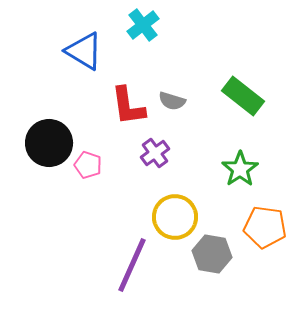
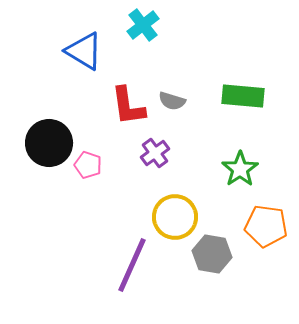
green rectangle: rotated 33 degrees counterclockwise
orange pentagon: moved 1 px right, 1 px up
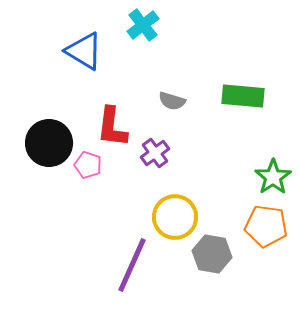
red L-shape: moved 16 px left, 21 px down; rotated 15 degrees clockwise
green star: moved 33 px right, 8 px down
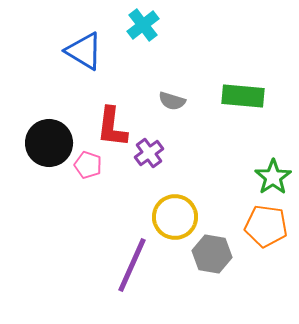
purple cross: moved 6 px left
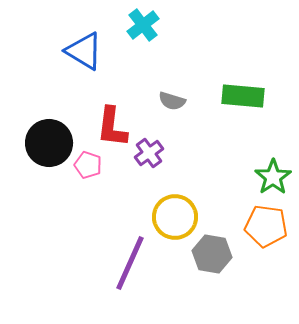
purple line: moved 2 px left, 2 px up
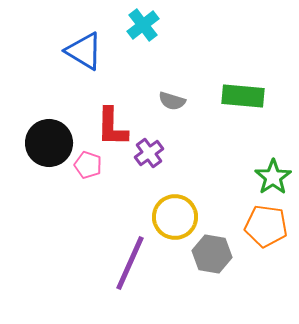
red L-shape: rotated 6 degrees counterclockwise
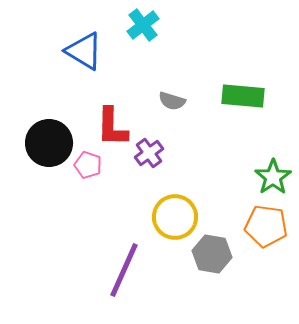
purple line: moved 6 px left, 7 px down
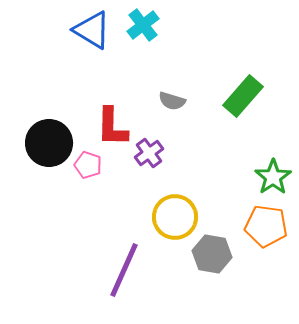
blue triangle: moved 8 px right, 21 px up
green rectangle: rotated 54 degrees counterclockwise
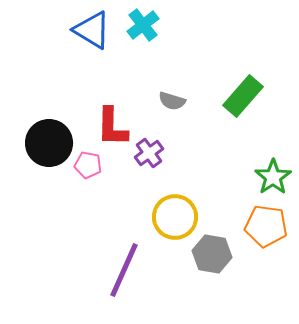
pink pentagon: rotated 8 degrees counterclockwise
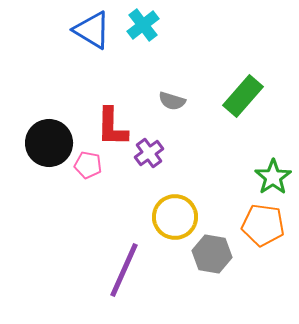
orange pentagon: moved 3 px left, 1 px up
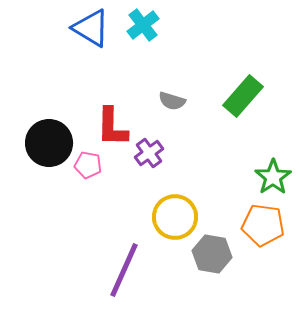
blue triangle: moved 1 px left, 2 px up
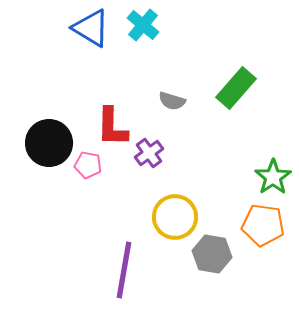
cyan cross: rotated 12 degrees counterclockwise
green rectangle: moved 7 px left, 8 px up
purple line: rotated 14 degrees counterclockwise
